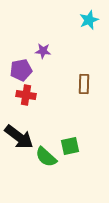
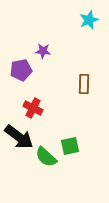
red cross: moved 7 px right, 13 px down; rotated 18 degrees clockwise
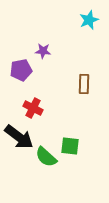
green square: rotated 18 degrees clockwise
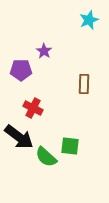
purple star: moved 1 px right; rotated 28 degrees clockwise
purple pentagon: rotated 10 degrees clockwise
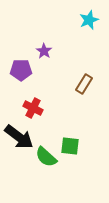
brown rectangle: rotated 30 degrees clockwise
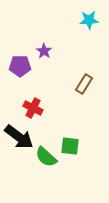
cyan star: rotated 18 degrees clockwise
purple pentagon: moved 1 px left, 4 px up
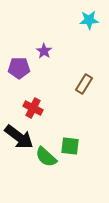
purple pentagon: moved 1 px left, 2 px down
